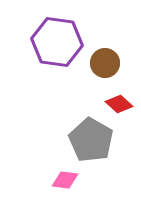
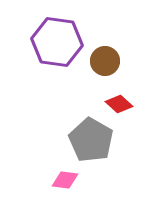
brown circle: moved 2 px up
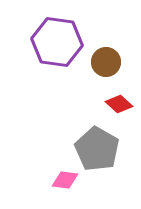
brown circle: moved 1 px right, 1 px down
gray pentagon: moved 6 px right, 9 px down
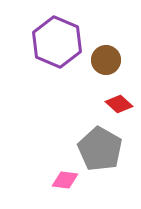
purple hexagon: rotated 15 degrees clockwise
brown circle: moved 2 px up
gray pentagon: moved 3 px right
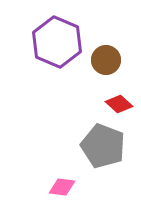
gray pentagon: moved 3 px right, 3 px up; rotated 9 degrees counterclockwise
pink diamond: moved 3 px left, 7 px down
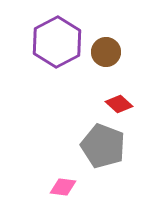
purple hexagon: rotated 9 degrees clockwise
brown circle: moved 8 px up
pink diamond: moved 1 px right
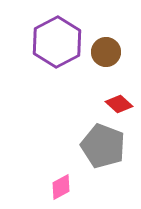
pink diamond: moved 2 px left; rotated 36 degrees counterclockwise
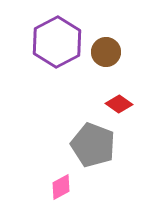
red diamond: rotated 8 degrees counterclockwise
gray pentagon: moved 10 px left, 1 px up
